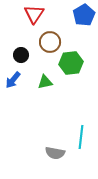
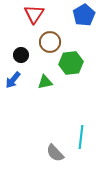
gray semicircle: rotated 36 degrees clockwise
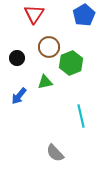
brown circle: moved 1 px left, 5 px down
black circle: moved 4 px left, 3 px down
green hexagon: rotated 15 degrees counterclockwise
blue arrow: moved 6 px right, 16 px down
cyan line: moved 21 px up; rotated 20 degrees counterclockwise
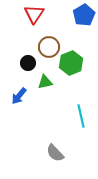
black circle: moved 11 px right, 5 px down
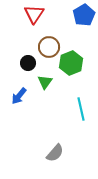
green triangle: rotated 42 degrees counterclockwise
cyan line: moved 7 px up
gray semicircle: rotated 96 degrees counterclockwise
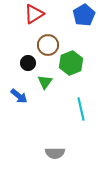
red triangle: rotated 25 degrees clockwise
brown circle: moved 1 px left, 2 px up
blue arrow: rotated 90 degrees counterclockwise
gray semicircle: rotated 48 degrees clockwise
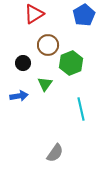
black circle: moved 5 px left
green triangle: moved 2 px down
blue arrow: rotated 48 degrees counterclockwise
gray semicircle: rotated 54 degrees counterclockwise
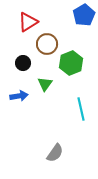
red triangle: moved 6 px left, 8 px down
brown circle: moved 1 px left, 1 px up
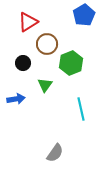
green triangle: moved 1 px down
blue arrow: moved 3 px left, 3 px down
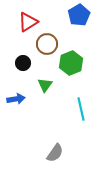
blue pentagon: moved 5 px left
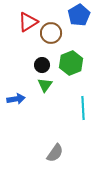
brown circle: moved 4 px right, 11 px up
black circle: moved 19 px right, 2 px down
cyan line: moved 2 px right, 1 px up; rotated 10 degrees clockwise
